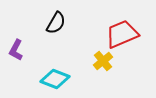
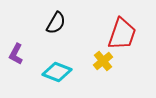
red trapezoid: rotated 132 degrees clockwise
purple L-shape: moved 4 px down
cyan diamond: moved 2 px right, 7 px up
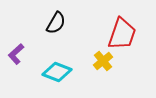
purple L-shape: rotated 20 degrees clockwise
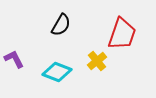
black semicircle: moved 5 px right, 2 px down
purple L-shape: moved 2 px left, 5 px down; rotated 105 degrees clockwise
yellow cross: moved 6 px left
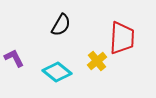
red trapezoid: moved 4 px down; rotated 16 degrees counterclockwise
purple L-shape: moved 1 px up
cyan diamond: rotated 16 degrees clockwise
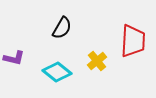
black semicircle: moved 1 px right, 3 px down
red trapezoid: moved 11 px right, 3 px down
purple L-shape: rotated 130 degrees clockwise
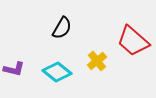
red trapezoid: rotated 128 degrees clockwise
purple L-shape: moved 11 px down
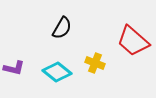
yellow cross: moved 2 px left, 2 px down; rotated 30 degrees counterclockwise
purple L-shape: moved 1 px up
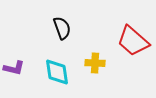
black semicircle: rotated 50 degrees counterclockwise
yellow cross: rotated 18 degrees counterclockwise
cyan diamond: rotated 44 degrees clockwise
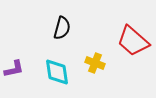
black semicircle: rotated 35 degrees clockwise
yellow cross: rotated 18 degrees clockwise
purple L-shape: moved 1 px down; rotated 25 degrees counterclockwise
